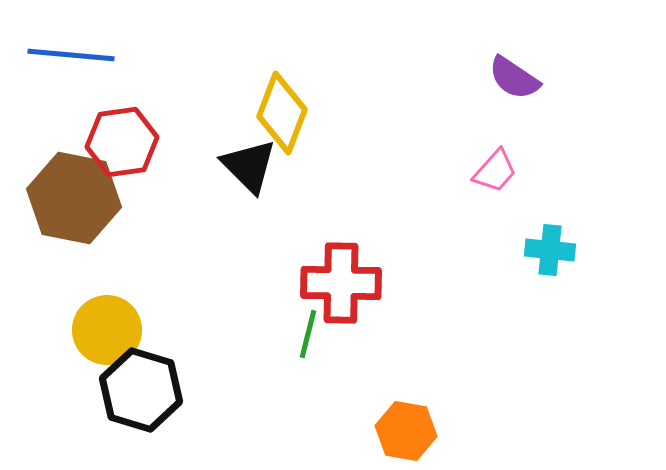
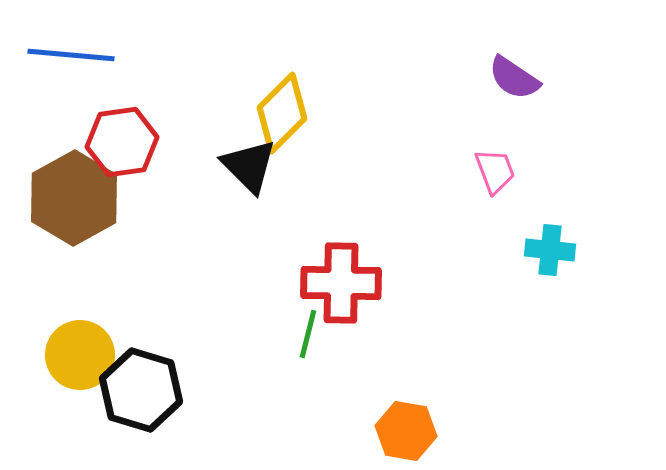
yellow diamond: rotated 24 degrees clockwise
pink trapezoid: rotated 63 degrees counterclockwise
brown hexagon: rotated 20 degrees clockwise
yellow circle: moved 27 px left, 25 px down
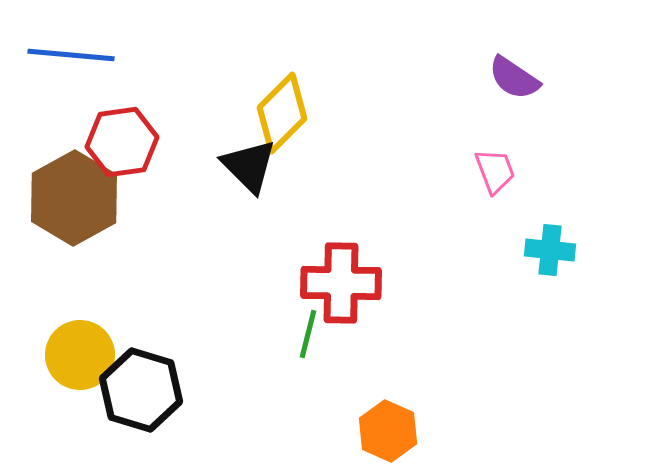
orange hexagon: moved 18 px left; rotated 14 degrees clockwise
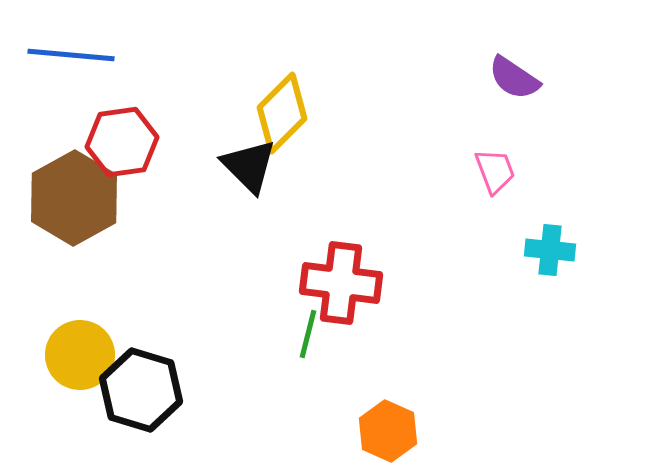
red cross: rotated 6 degrees clockwise
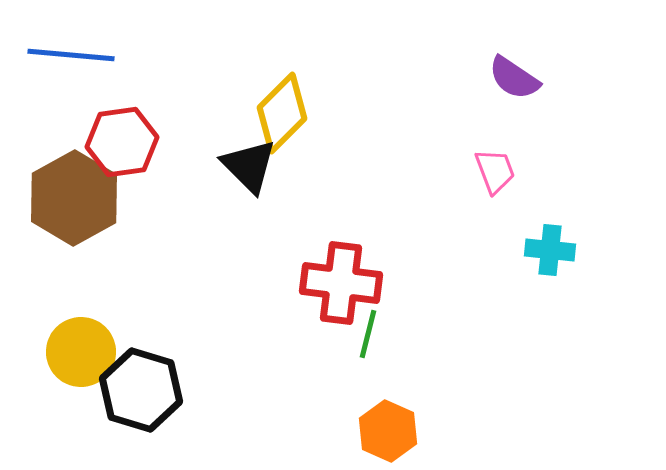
green line: moved 60 px right
yellow circle: moved 1 px right, 3 px up
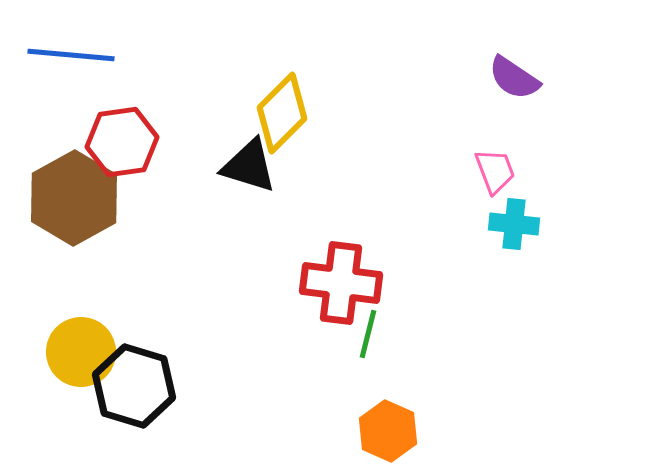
black triangle: rotated 28 degrees counterclockwise
cyan cross: moved 36 px left, 26 px up
black hexagon: moved 7 px left, 4 px up
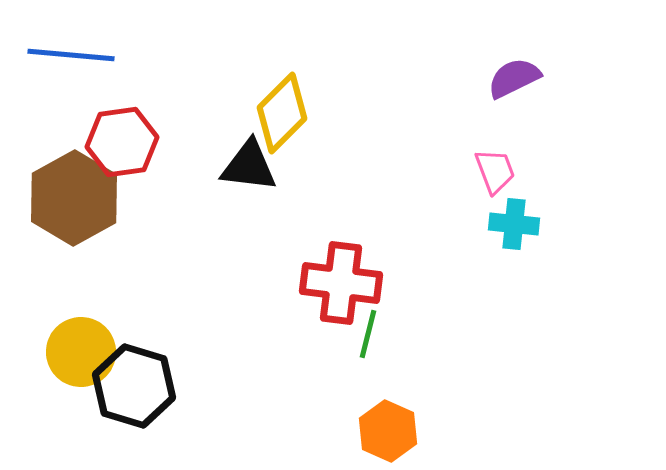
purple semicircle: rotated 120 degrees clockwise
black triangle: rotated 10 degrees counterclockwise
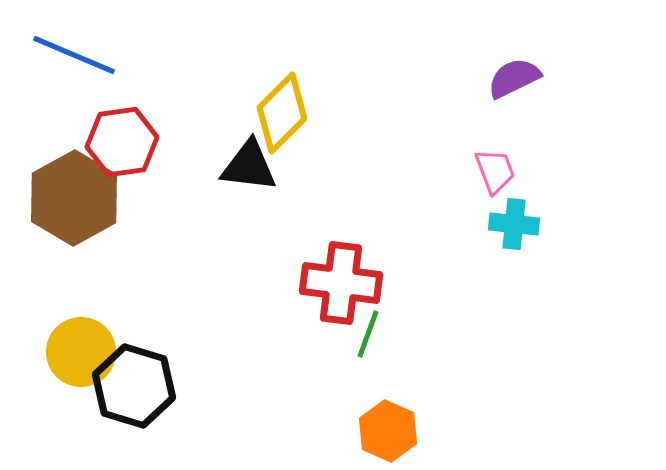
blue line: moved 3 px right; rotated 18 degrees clockwise
green line: rotated 6 degrees clockwise
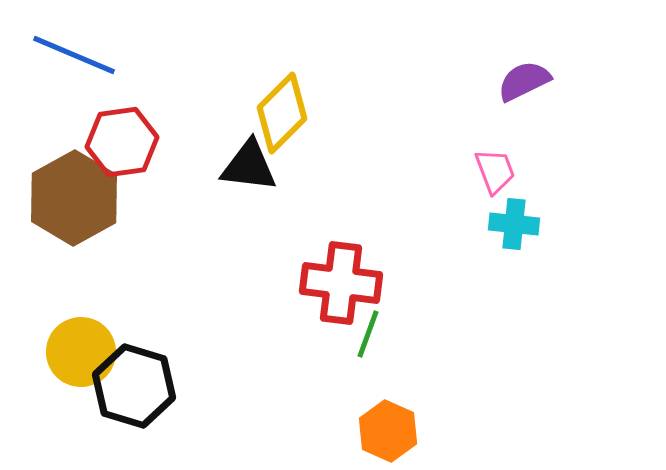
purple semicircle: moved 10 px right, 3 px down
